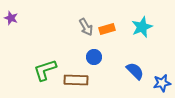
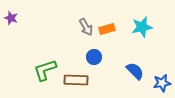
cyan star: rotated 10 degrees clockwise
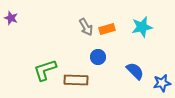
blue circle: moved 4 px right
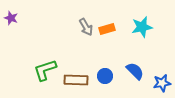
blue circle: moved 7 px right, 19 px down
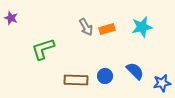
green L-shape: moved 2 px left, 21 px up
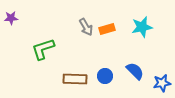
purple star: rotated 24 degrees counterclockwise
brown rectangle: moved 1 px left, 1 px up
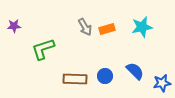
purple star: moved 3 px right, 8 px down
gray arrow: moved 1 px left
